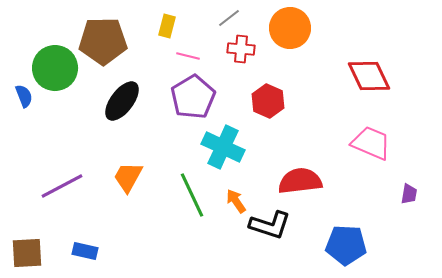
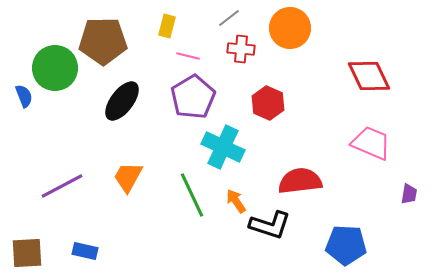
red hexagon: moved 2 px down
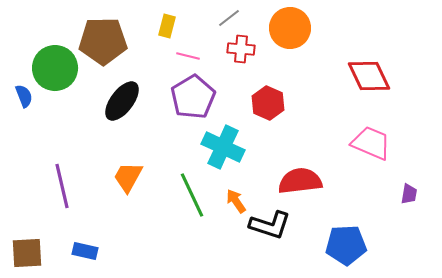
purple line: rotated 75 degrees counterclockwise
blue pentagon: rotated 6 degrees counterclockwise
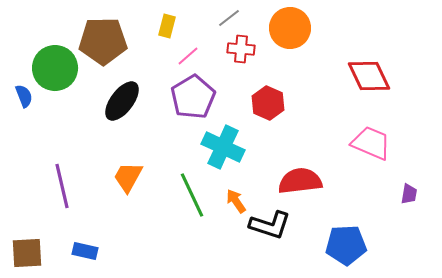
pink line: rotated 55 degrees counterclockwise
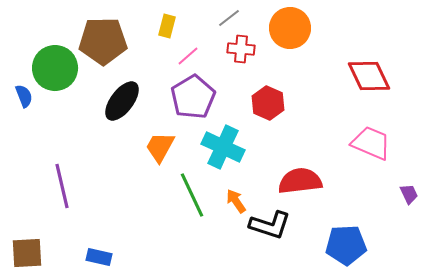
orange trapezoid: moved 32 px right, 30 px up
purple trapezoid: rotated 35 degrees counterclockwise
blue rectangle: moved 14 px right, 6 px down
